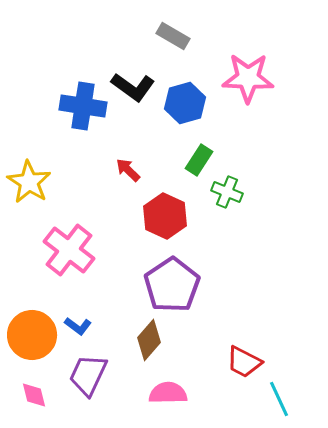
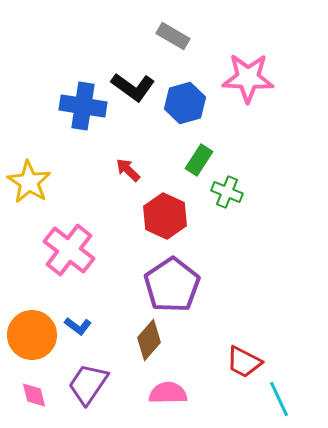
purple trapezoid: moved 9 px down; rotated 9 degrees clockwise
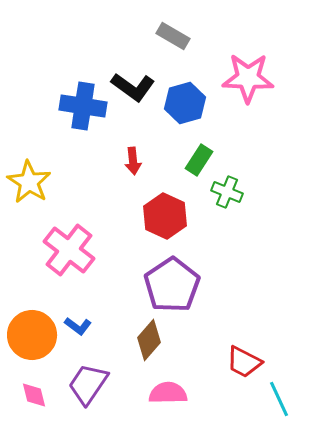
red arrow: moved 5 px right, 9 px up; rotated 140 degrees counterclockwise
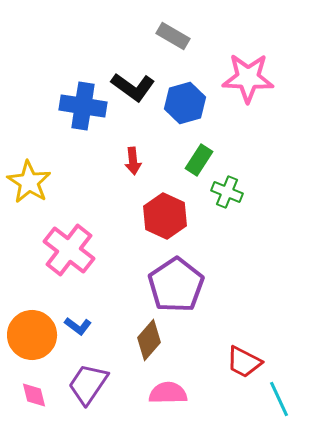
purple pentagon: moved 4 px right
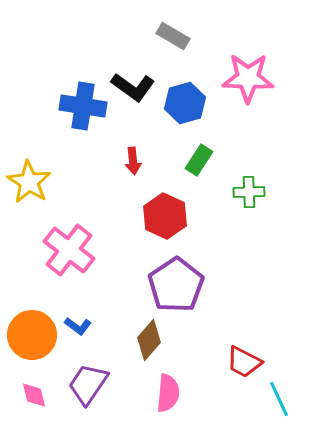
green cross: moved 22 px right; rotated 24 degrees counterclockwise
pink semicircle: rotated 96 degrees clockwise
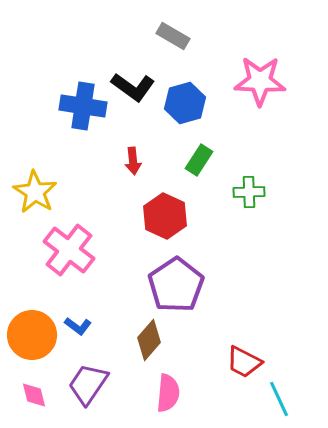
pink star: moved 12 px right, 3 px down
yellow star: moved 6 px right, 10 px down
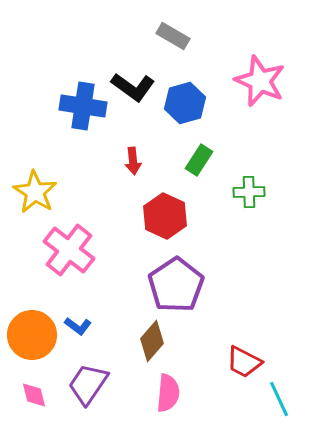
pink star: rotated 21 degrees clockwise
brown diamond: moved 3 px right, 1 px down
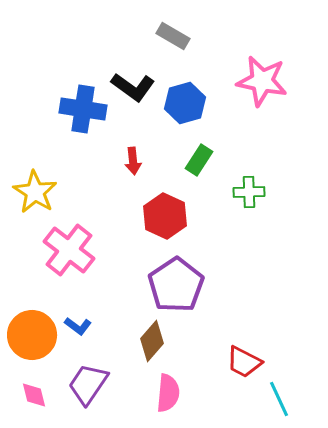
pink star: moved 2 px right; rotated 12 degrees counterclockwise
blue cross: moved 3 px down
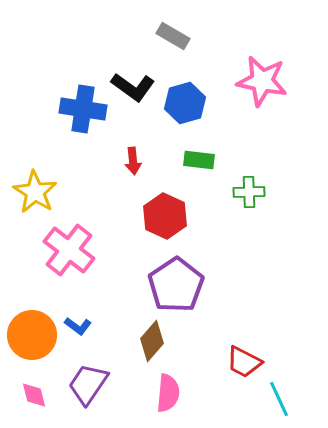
green rectangle: rotated 64 degrees clockwise
